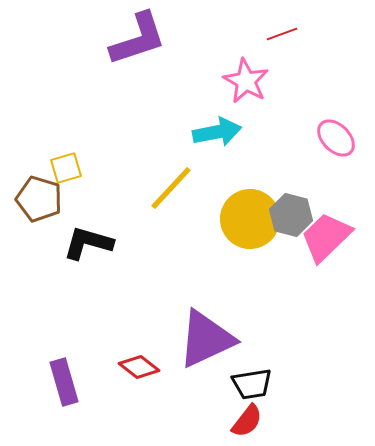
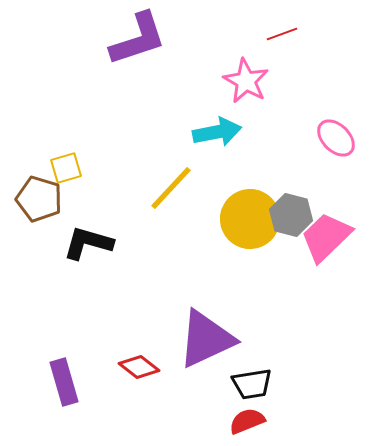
red semicircle: rotated 150 degrees counterclockwise
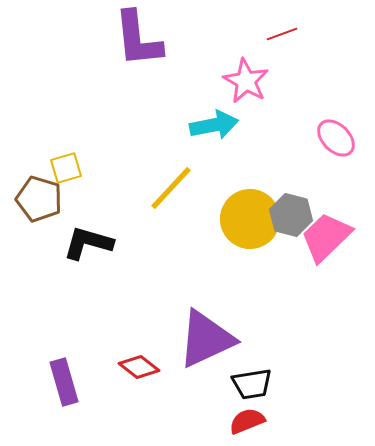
purple L-shape: rotated 102 degrees clockwise
cyan arrow: moved 3 px left, 7 px up
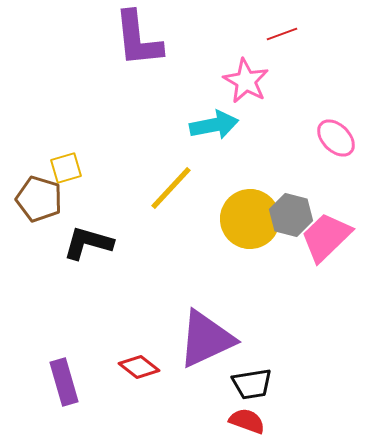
red semicircle: rotated 42 degrees clockwise
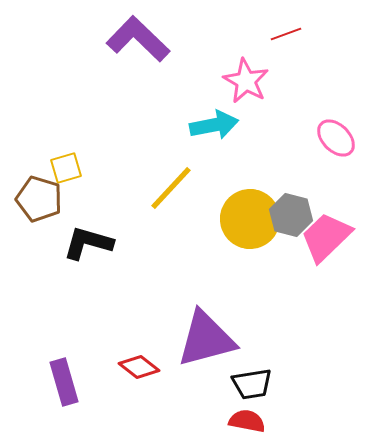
red line: moved 4 px right
purple L-shape: rotated 140 degrees clockwise
purple triangle: rotated 10 degrees clockwise
red semicircle: rotated 9 degrees counterclockwise
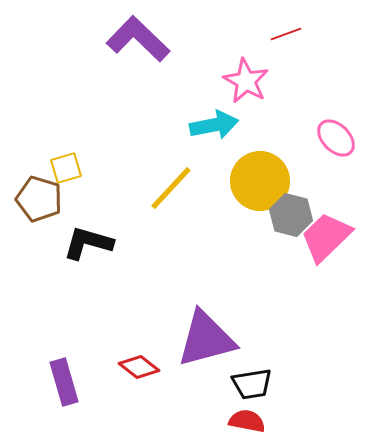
yellow circle: moved 10 px right, 38 px up
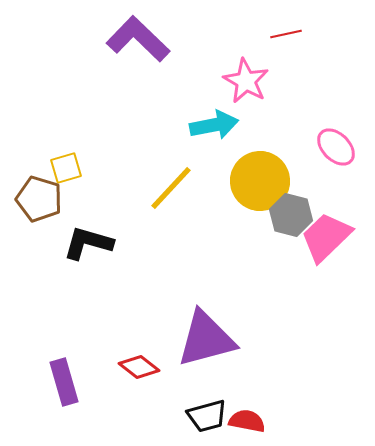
red line: rotated 8 degrees clockwise
pink ellipse: moved 9 px down
black trapezoid: moved 45 px left, 32 px down; rotated 6 degrees counterclockwise
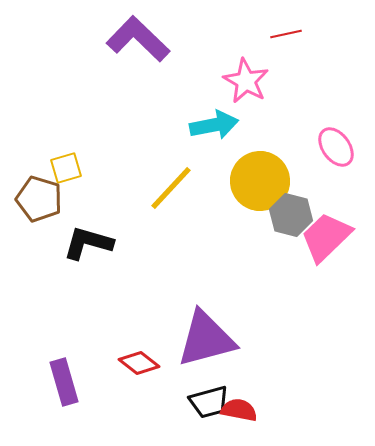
pink ellipse: rotated 9 degrees clockwise
red diamond: moved 4 px up
black trapezoid: moved 2 px right, 14 px up
red semicircle: moved 8 px left, 11 px up
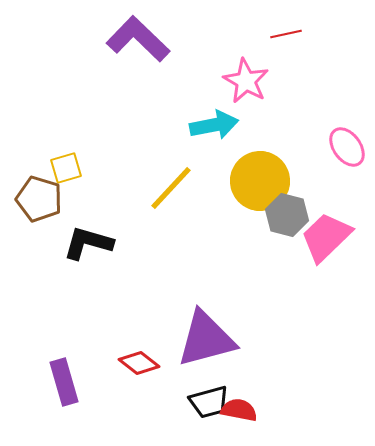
pink ellipse: moved 11 px right
gray hexagon: moved 4 px left
